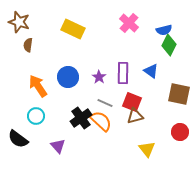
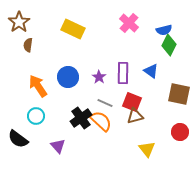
brown star: rotated 20 degrees clockwise
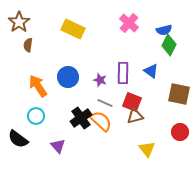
purple star: moved 1 px right, 3 px down; rotated 16 degrees counterclockwise
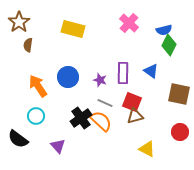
yellow rectangle: rotated 10 degrees counterclockwise
yellow triangle: rotated 24 degrees counterclockwise
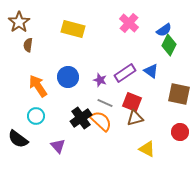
blue semicircle: rotated 21 degrees counterclockwise
purple rectangle: moved 2 px right; rotated 55 degrees clockwise
brown triangle: moved 2 px down
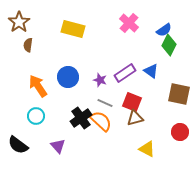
black semicircle: moved 6 px down
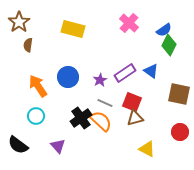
purple star: rotated 24 degrees clockwise
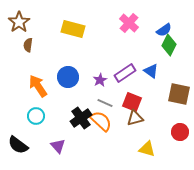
yellow triangle: rotated 12 degrees counterclockwise
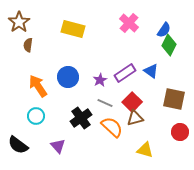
blue semicircle: rotated 21 degrees counterclockwise
brown square: moved 5 px left, 5 px down
red square: rotated 24 degrees clockwise
orange semicircle: moved 11 px right, 6 px down
yellow triangle: moved 2 px left, 1 px down
